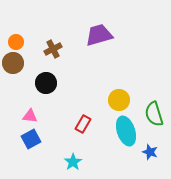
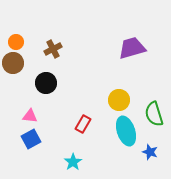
purple trapezoid: moved 33 px right, 13 px down
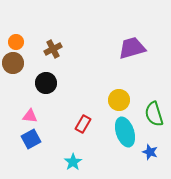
cyan ellipse: moved 1 px left, 1 px down
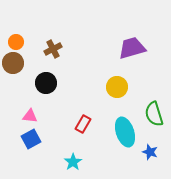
yellow circle: moved 2 px left, 13 px up
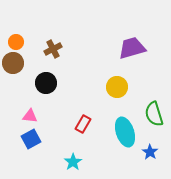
blue star: rotated 14 degrees clockwise
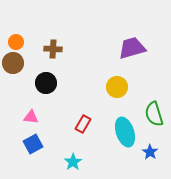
brown cross: rotated 30 degrees clockwise
pink triangle: moved 1 px right, 1 px down
blue square: moved 2 px right, 5 px down
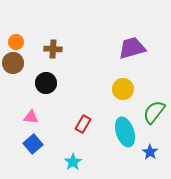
yellow circle: moved 6 px right, 2 px down
green semicircle: moved 2 px up; rotated 55 degrees clockwise
blue square: rotated 12 degrees counterclockwise
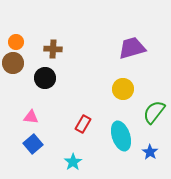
black circle: moved 1 px left, 5 px up
cyan ellipse: moved 4 px left, 4 px down
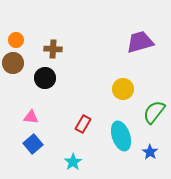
orange circle: moved 2 px up
purple trapezoid: moved 8 px right, 6 px up
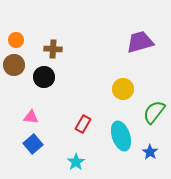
brown circle: moved 1 px right, 2 px down
black circle: moved 1 px left, 1 px up
cyan star: moved 3 px right
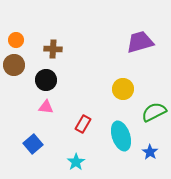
black circle: moved 2 px right, 3 px down
green semicircle: rotated 25 degrees clockwise
pink triangle: moved 15 px right, 10 px up
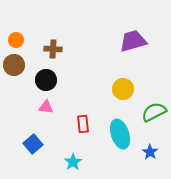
purple trapezoid: moved 7 px left, 1 px up
red rectangle: rotated 36 degrees counterclockwise
cyan ellipse: moved 1 px left, 2 px up
cyan star: moved 3 px left
